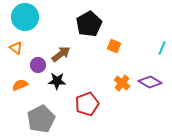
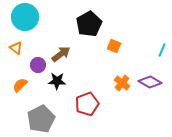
cyan line: moved 2 px down
orange semicircle: rotated 21 degrees counterclockwise
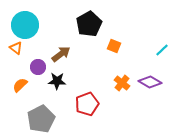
cyan circle: moved 8 px down
cyan line: rotated 24 degrees clockwise
purple circle: moved 2 px down
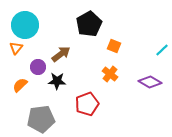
orange triangle: rotated 32 degrees clockwise
orange cross: moved 12 px left, 9 px up
gray pentagon: rotated 20 degrees clockwise
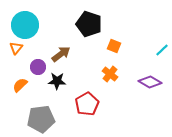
black pentagon: rotated 25 degrees counterclockwise
red pentagon: rotated 10 degrees counterclockwise
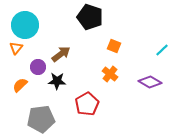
black pentagon: moved 1 px right, 7 px up
